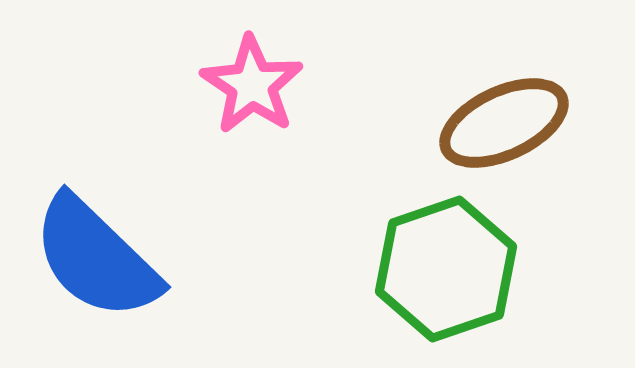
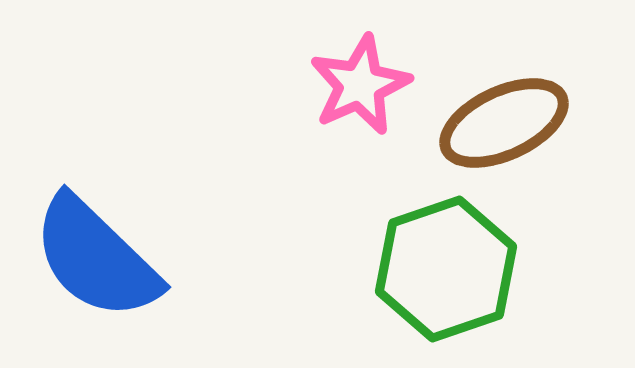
pink star: moved 108 px right; rotated 14 degrees clockwise
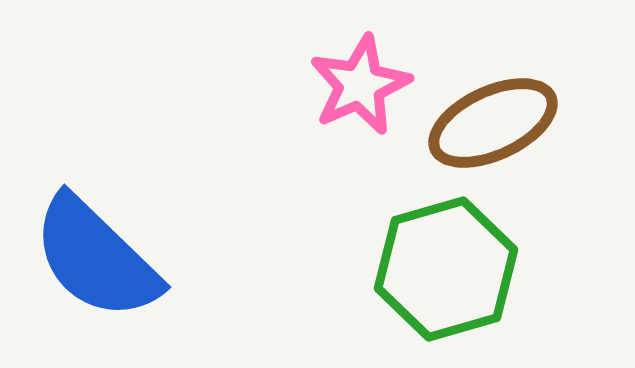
brown ellipse: moved 11 px left
green hexagon: rotated 3 degrees clockwise
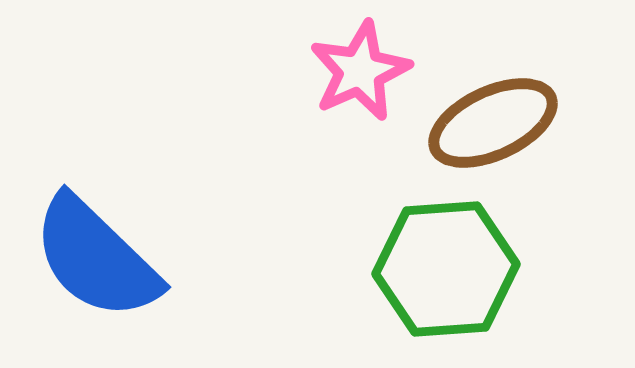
pink star: moved 14 px up
green hexagon: rotated 12 degrees clockwise
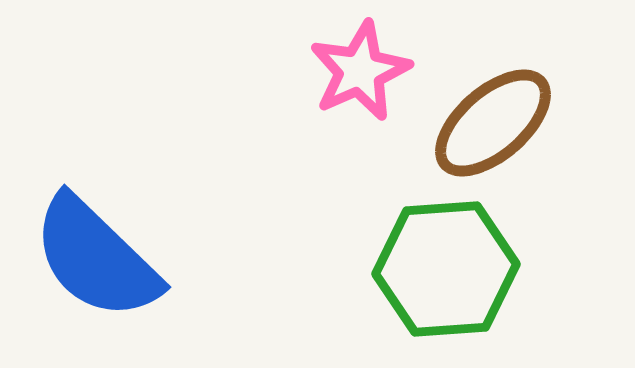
brown ellipse: rotated 16 degrees counterclockwise
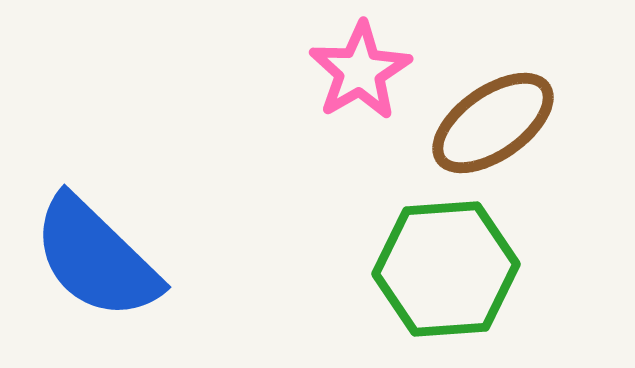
pink star: rotated 6 degrees counterclockwise
brown ellipse: rotated 6 degrees clockwise
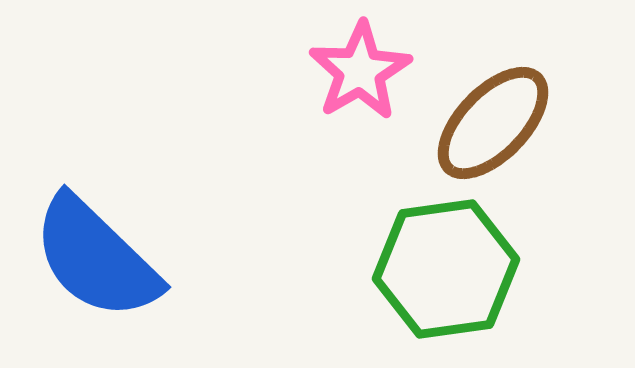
brown ellipse: rotated 11 degrees counterclockwise
green hexagon: rotated 4 degrees counterclockwise
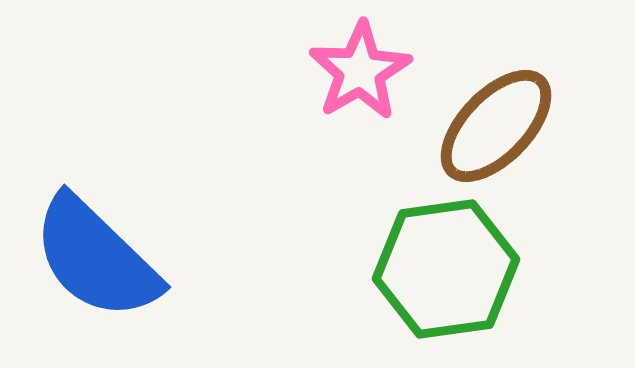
brown ellipse: moved 3 px right, 3 px down
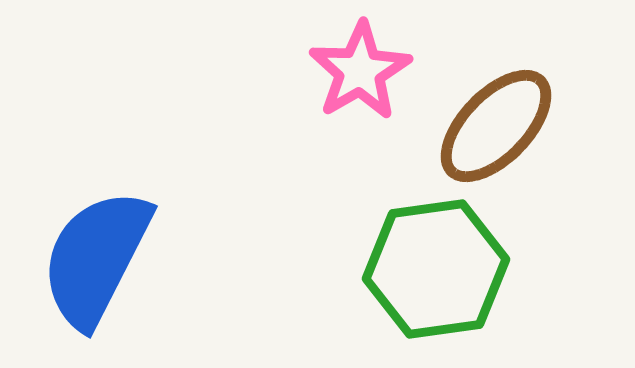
blue semicircle: rotated 73 degrees clockwise
green hexagon: moved 10 px left
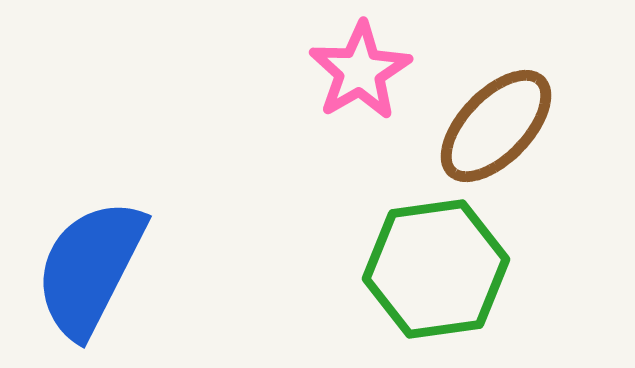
blue semicircle: moved 6 px left, 10 px down
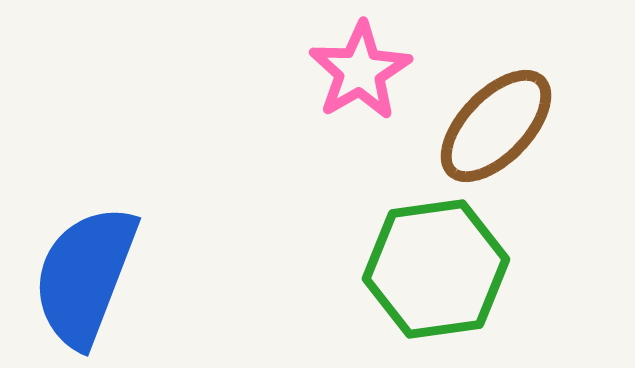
blue semicircle: moved 5 px left, 8 px down; rotated 6 degrees counterclockwise
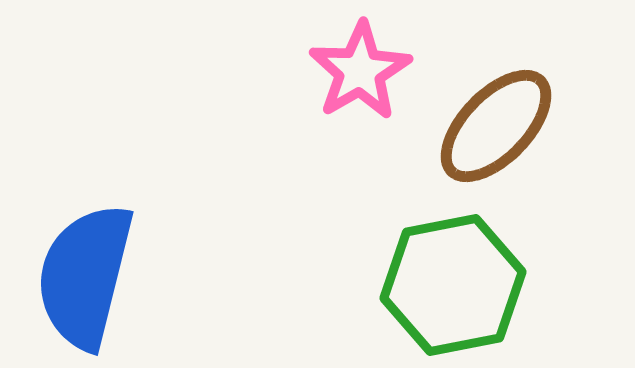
green hexagon: moved 17 px right, 16 px down; rotated 3 degrees counterclockwise
blue semicircle: rotated 7 degrees counterclockwise
